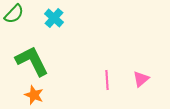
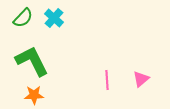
green semicircle: moved 9 px right, 4 px down
orange star: rotated 24 degrees counterclockwise
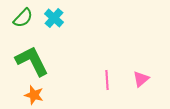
orange star: rotated 18 degrees clockwise
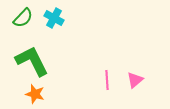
cyan cross: rotated 12 degrees counterclockwise
pink triangle: moved 6 px left, 1 px down
orange star: moved 1 px right, 1 px up
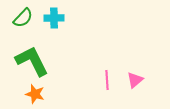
cyan cross: rotated 30 degrees counterclockwise
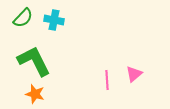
cyan cross: moved 2 px down; rotated 12 degrees clockwise
green L-shape: moved 2 px right
pink triangle: moved 1 px left, 6 px up
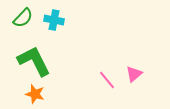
pink line: rotated 36 degrees counterclockwise
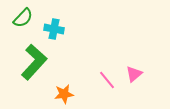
cyan cross: moved 9 px down
green L-shape: moved 1 px down; rotated 69 degrees clockwise
orange star: moved 29 px right; rotated 24 degrees counterclockwise
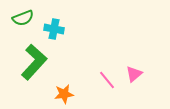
green semicircle: rotated 25 degrees clockwise
